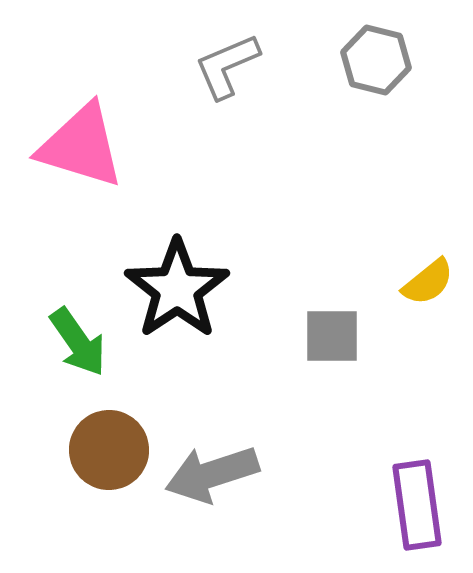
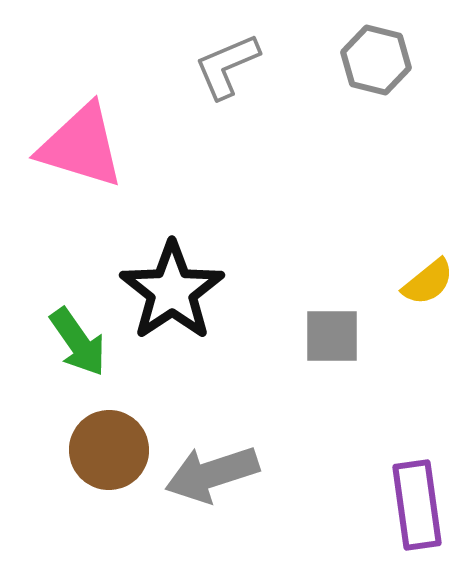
black star: moved 5 px left, 2 px down
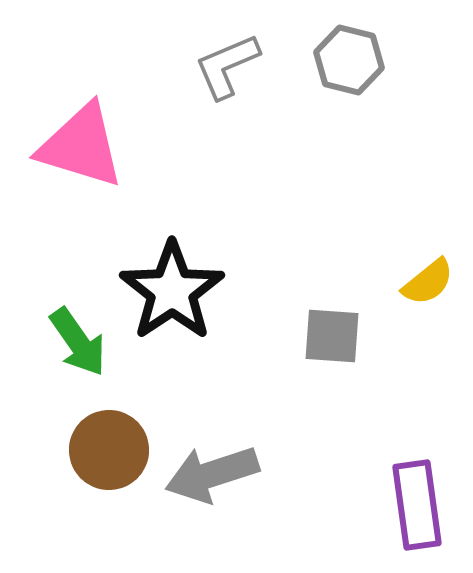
gray hexagon: moved 27 px left
gray square: rotated 4 degrees clockwise
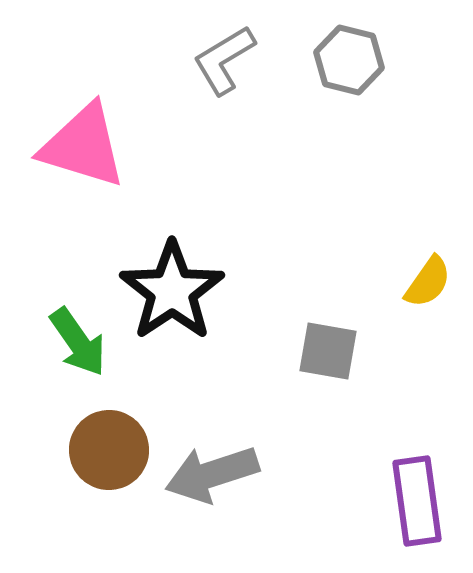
gray L-shape: moved 3 px left, 6 px up; rotated 8 degrees counterclockwise
pink triangle: moved 2 px right
yellow semicircle: rotated 16 degrees counterclockwise
gray square: moved 4 px left, 15 px down; rotated 6 degrees clockwise
purple rectangle: moved 4 px up
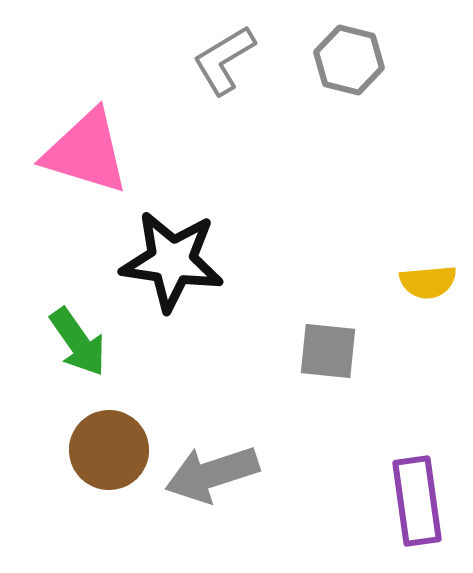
pink triangle: moved 3 px right, 6 px down
yellow semicircle: rotated 50 degrees clockwise
black star: moved 30 px up; rotated 30 degrees counterclockwise
gray square: rotated 4 degrees counterclockwise
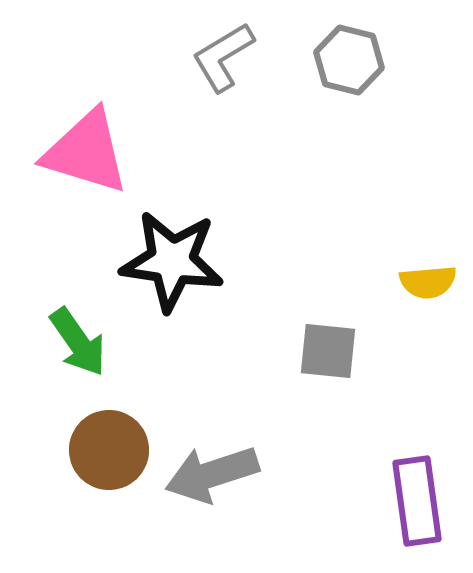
gray L-shape: moved 1 px left, 3 px up
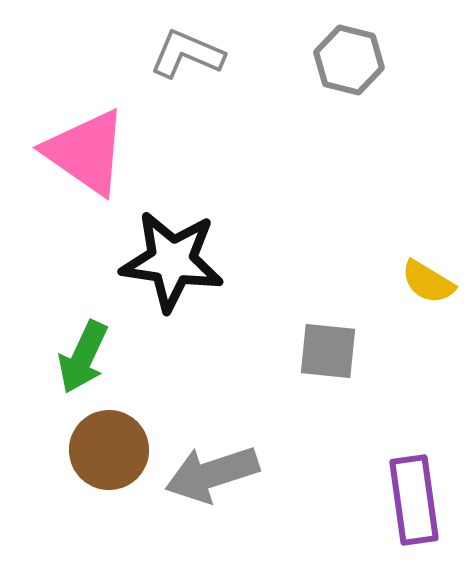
gray L-shape: moved 36 px left, 3 px up; rotated 54 degrees clockwise
pink triangle: rotated 18 degrees clockwise
yellow semicircle: rotated 36 degrees clockwise
green arrow: moved 5 px right, 15 px down; rotated 60 degrees clockwise
purple rectangle: moved 3 px left, 1 px up
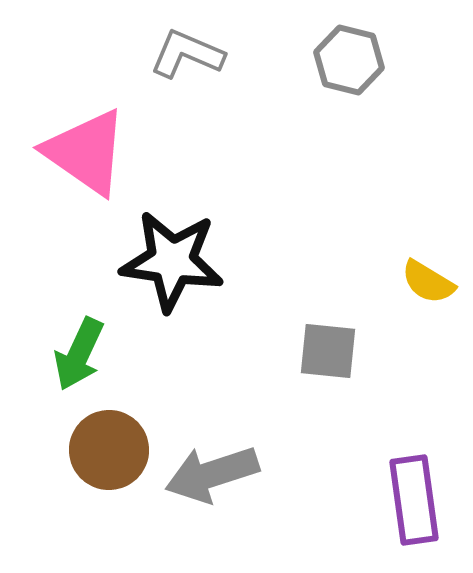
green arrow: moved 4 px left, 3 px up
